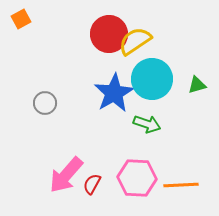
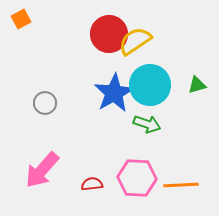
cyan circle: moved 2 px left, 6 px down
pink arrow: moved 24 px left, 5 px up
red semicircle: rotated 55 degrees clockwise
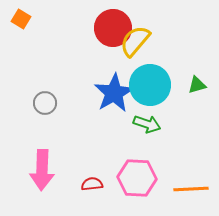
orange square: rotated 30 degrees counterclockwise
red circle: moved 4 px right, 6 px up
yellow semicircle: rotated 16 degrees counterclockwise
pink arrow: rotated 39 degrees counterclockwise
orange line: moved 10 px right, 4 px down
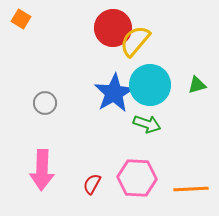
red semicircle: rotated 55 degrees counterclockwise
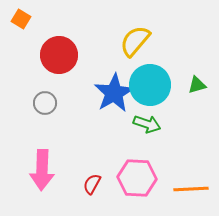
red circle: moved 54 px left, 27 px down
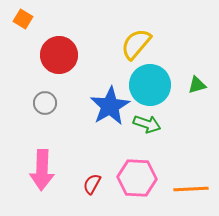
orange square: moved 2 px right
yellow semicircle: moved 1 px right, 3 px down
blue star: moved 4 px left, 13 px down
